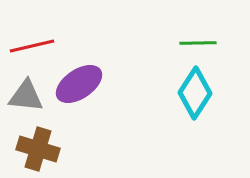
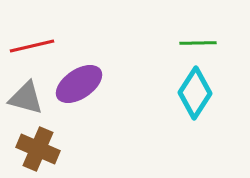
gray triangle: moved 2 px down; rotated 9 degrees clockwise
brown cross: rotated 6 degrees clockwise
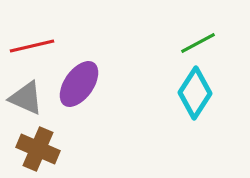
green line: rotated 27 degrees counterclockwise
purple ellipse: rotated 21 degrees counterclockwise
gray triangle: rotated 9 degrees clockwise
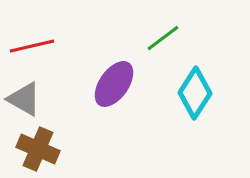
green line: moved 35 px left, 5 px up; rotated 9 degrees counterclockwise
purple ellipse: moved 35 px right
gray triangle: moved 2 px left, 1 px down; rotated 6 degrees clockwise
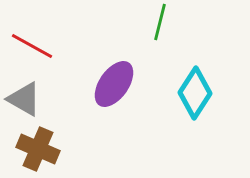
green line: moved 3 px left, 16 px up; rotated 39 degrees counterclockwise
red line: rotated 42 degrees clockwise
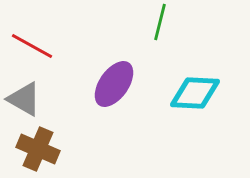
cyan diamond: rotated 60 degrees clockwise
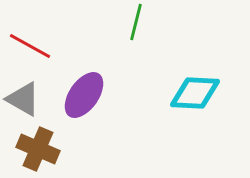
green line: moved 24 px left
red line: moved 2 px left
purple ellipse: moved 30 px left, 11 px down
gray triangle: moved 1 px left
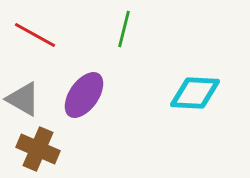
green line: moved 12 px left, 7 px down
red line: moved 5 px right, 11 px up
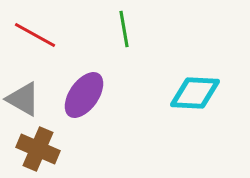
green line: rotated 24 degrees counterclockwise
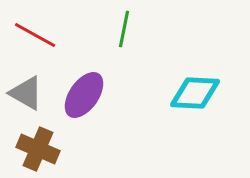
green line: rotated 21 degrees clockwise
gray triangle: moved 3 px right, 6 px up
